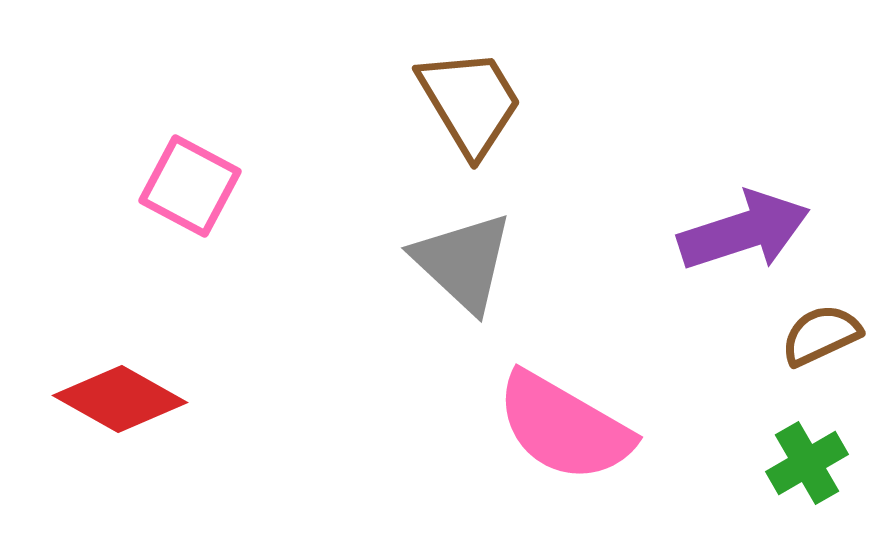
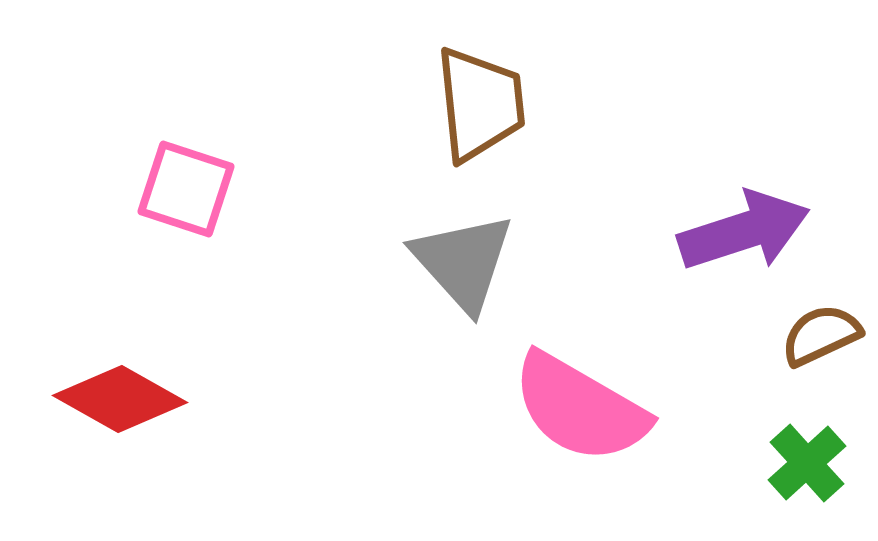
brown trapezoid: moved 10 px right, 2 px down; rotated 25 degrees clockwise
pink square: moved 4 px left, 3 px down; rotated 10 degrees counterclockwise
gray triangle: rotated 5 degrees clockwise
pink semicircle: moved 16 px right, 19 px up
green cross: rotated 12 degrees counterclockwise
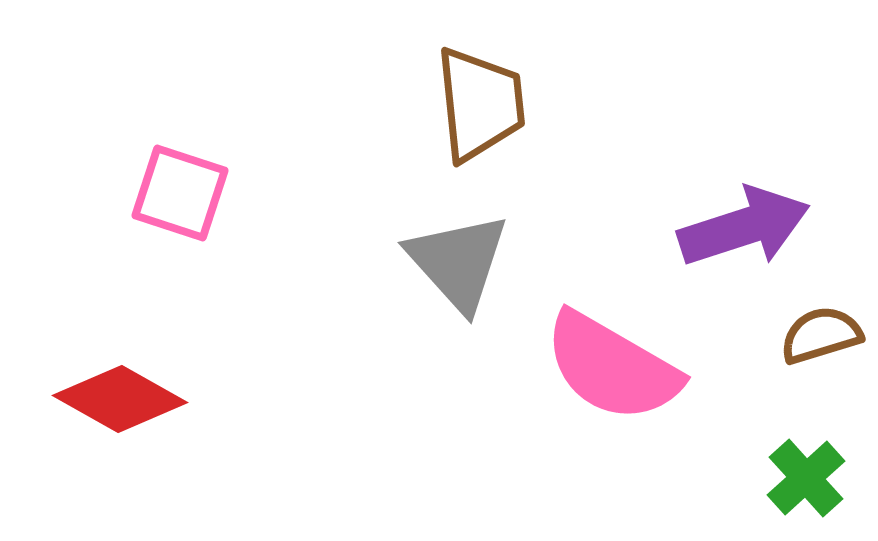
pink square: moved 6 px left, 4 px down
purple arrow: moved 4 px up
gray triangle: moved 5 px left
brown semicircle: rotated 8 degrees clockwise
pink semicircle: moved 32 px right, 41 px up
green cross: moved 1 px left, 15 px down
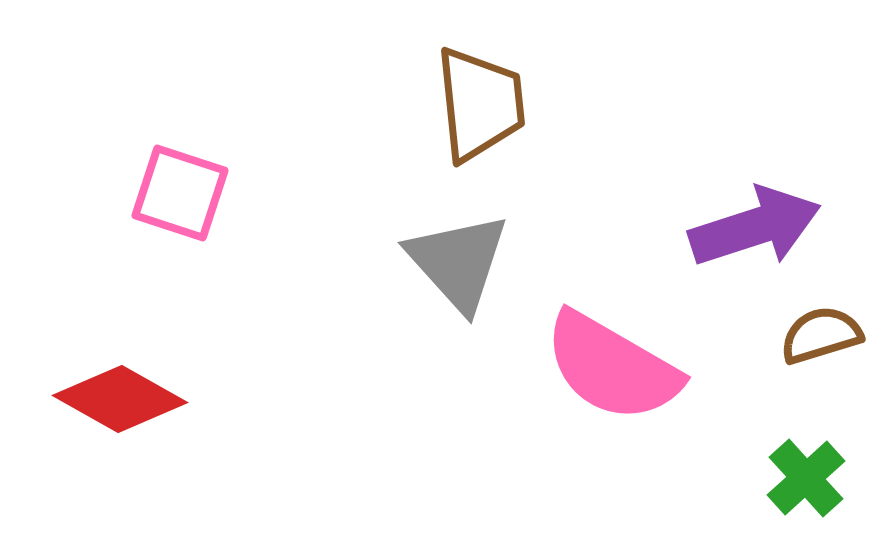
purple arrow: moved 11 px right
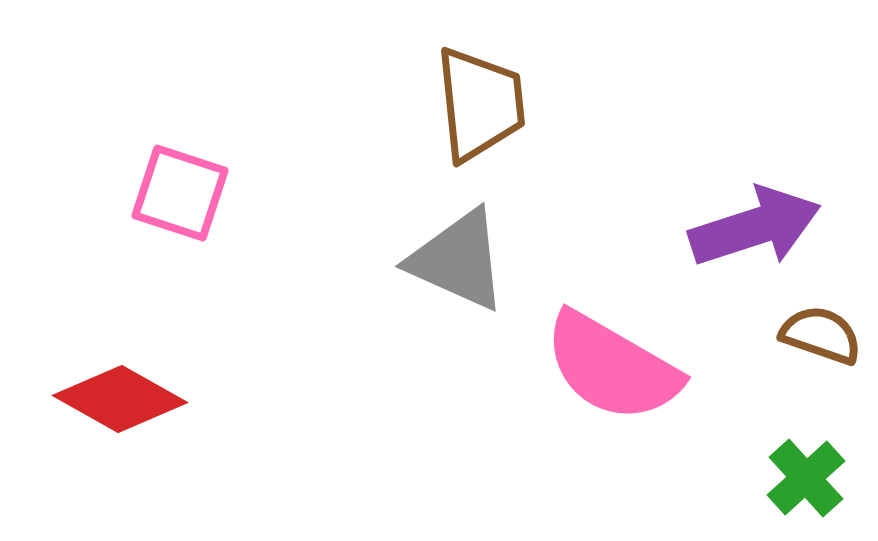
gray triangle: moved 2 px up; rotated 24 degrees counterclockwise
brown semicircle: rotated 36 degrees clockwise
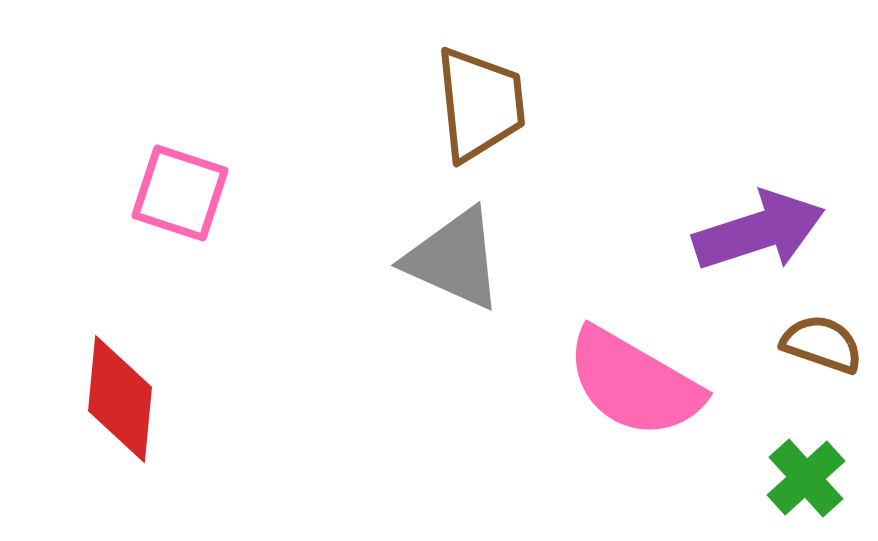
purple arrow: moved 4 px right, 4 px down
gray triangle: moved 4 px left, 1 px up
brown semicircle: moved 1 px right, 9 px down
pink semicircle: moved 22 px right, 16 px down
red diamond: rotated 66 degrees clockwise
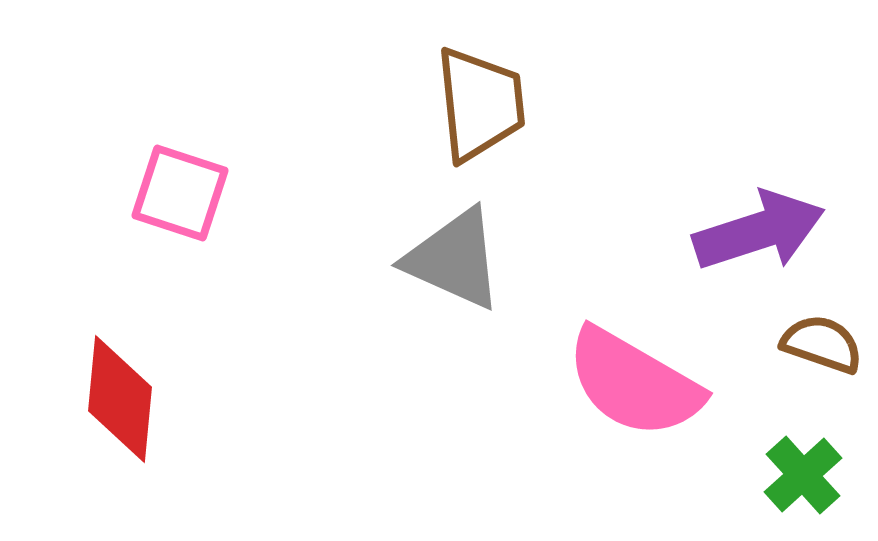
green cross: moved 3 px left, 3 px up
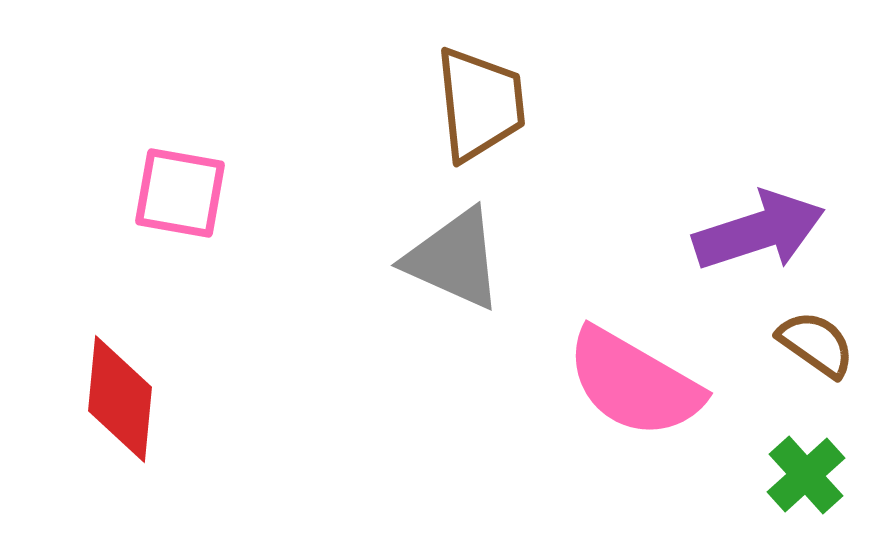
pink square: rotated 8 degrees counterclockwise
brown semicircle: moved 6 px left; rotated 16 degrees clockwise
green cross: moved 3 px right
